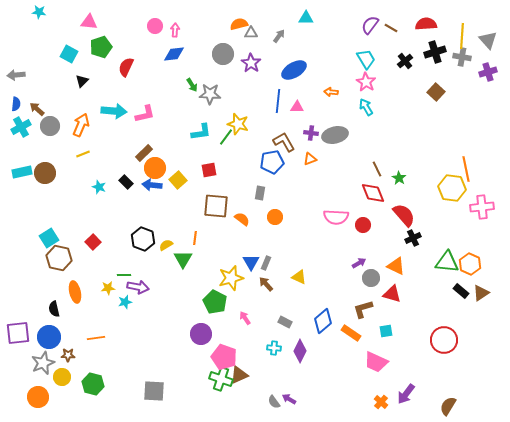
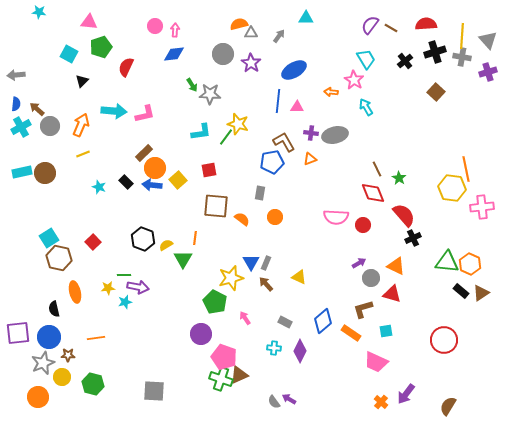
pink star at (366, 82): moved 12 px left, 2 px up
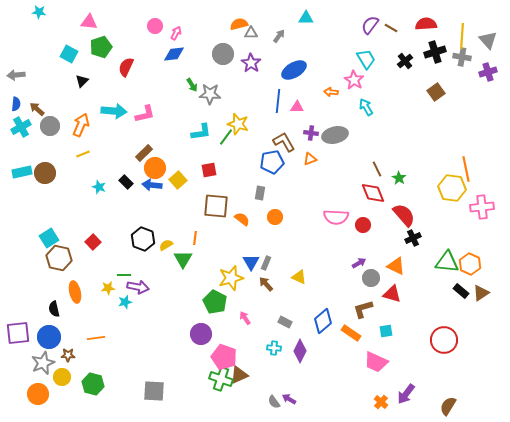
pink arrow at (175, 30): moved 1 px right, 3 px down; rotated 24 degrees clockwise
brown square at (436, 92): rotated 12 degrees clockwise
orange circle at (38, 397): moved 3 px up
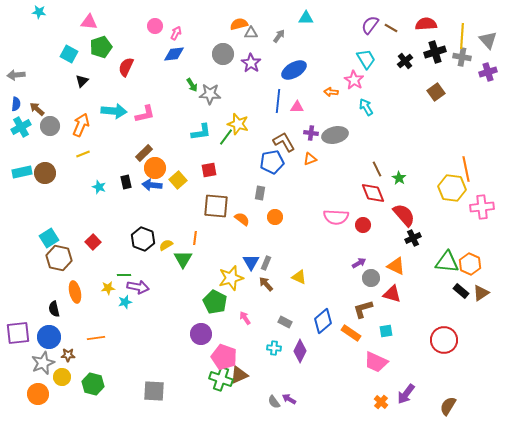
black rectangle at (126, 182): rotated 32 degrees clockwise
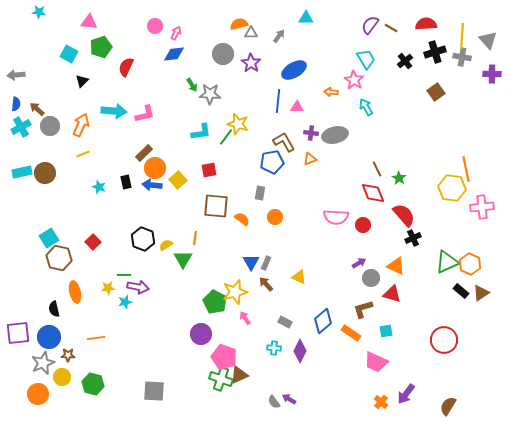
purple cross at (488, 72): moved 4 px right, 2 px down; rotated 18 degrees clockwise
green triangle at (447, 262): rotated 30 degrees counterclockwise
yellow star at (231, 278): moved 4 px right, 14 px down
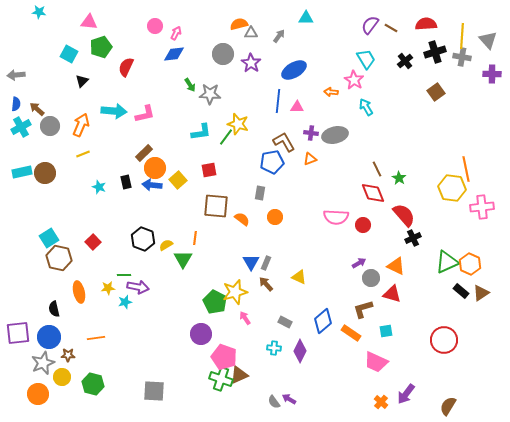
green arrow at (192, 85): moved 2 px left
orange ellipse at (75, 292): moved 4 px right
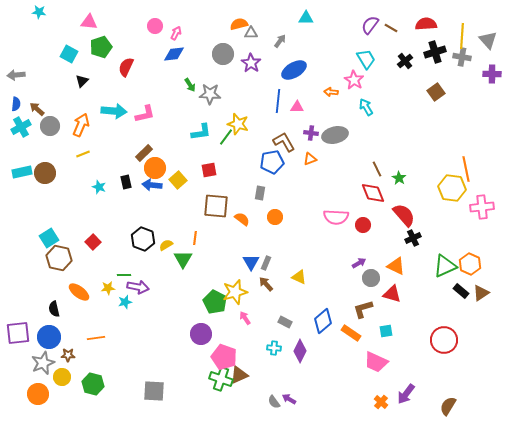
gray arrow at (279, 36): moved 1 px right, 5 px down
green triangle at (447, 262): moved 2 px left, 4 px down
orange ellipse at (79, 292): rotated 40 degrees counterclockwise
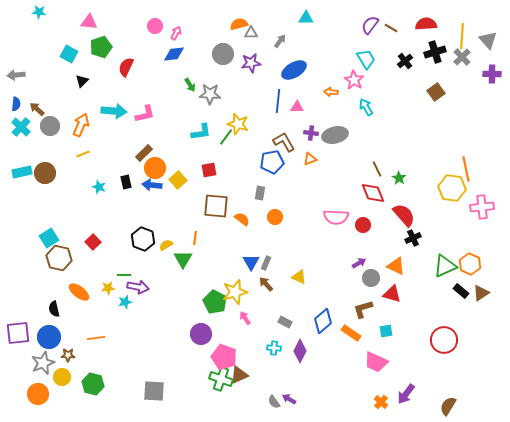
gray cross at (462, 57): rotated 36 degrees clockwise
purple star at (251, 63): rotated 30 degrees clockwise
cyan cross at (21, 127): rotated 18 degrees counterclockwise
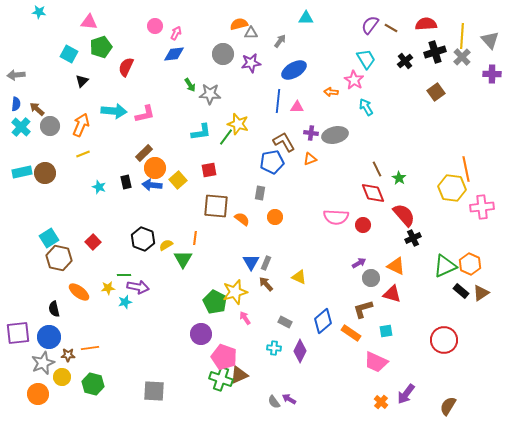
gray triangle at (488, 40): moved 2 px right
orange line at (96, 338): moved 6 px left, 10 px down
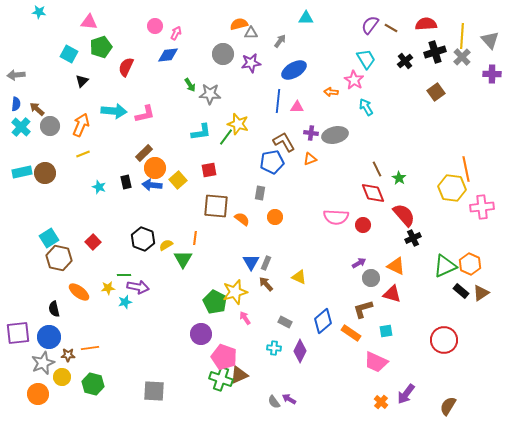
blue diamond at (174, 54): moved 6 px left, 1 px down
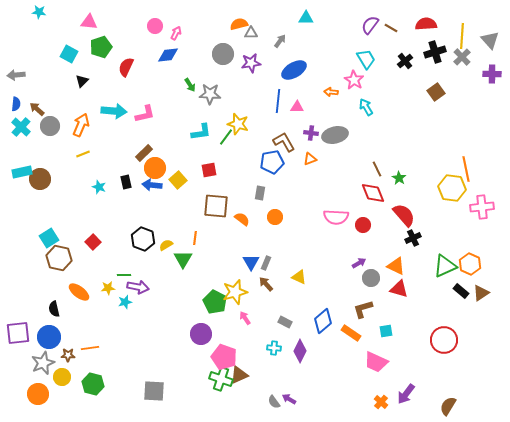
brown circle at (45, 173): moved 5 px left, 6 px down
red triangle at (392, 294): moved 7 px right, 5 px up
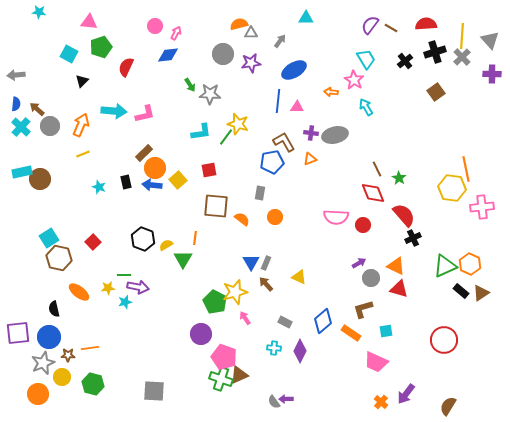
purple arrow at (289, 399): moved 3 px left; rotated 32 degrees counterclockwise
